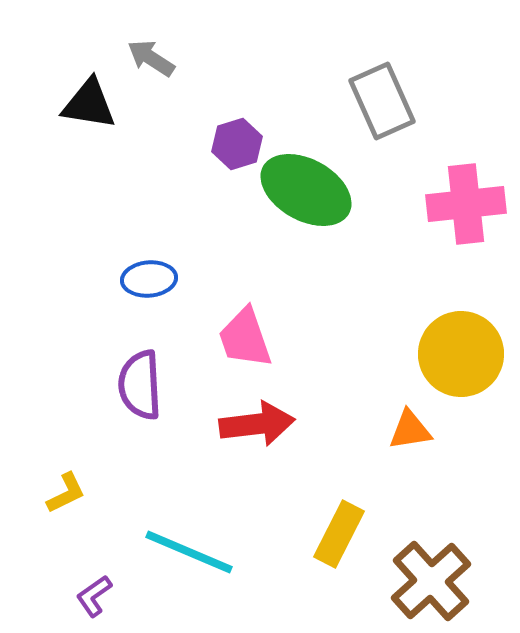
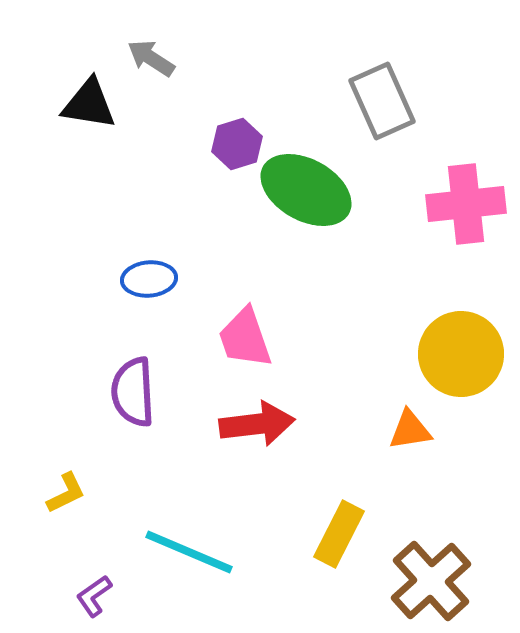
purple semicircle: moved 7 px left, 7 px down
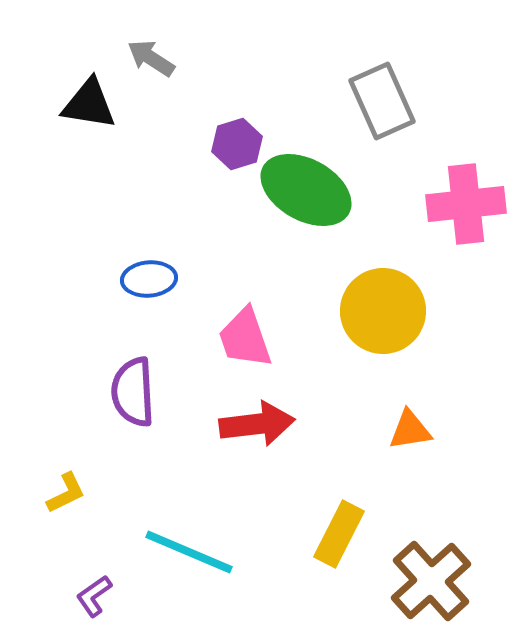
yellow circle: moved 78 px left, 43 px up
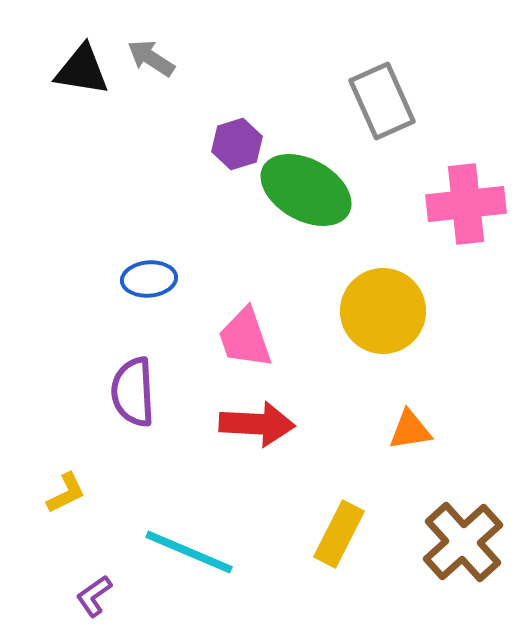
black triangle: moved 7 px left, 34 px up
red arrow: rotated 10 degrees clockwise
brown cross: moved 32 px right, 39 px up
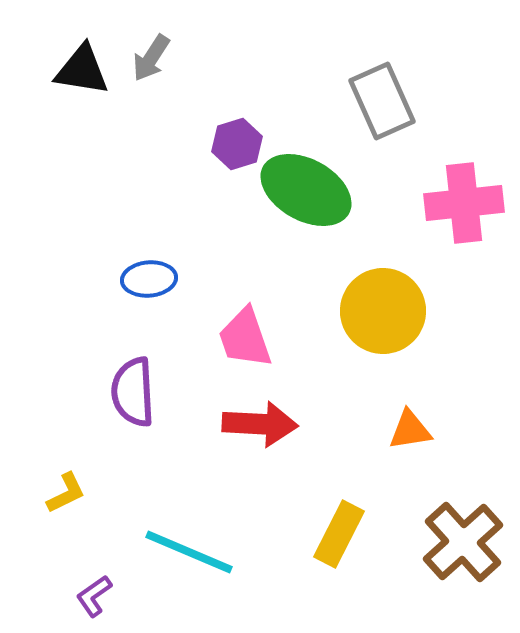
gray arrow: rotated 90 degrees counterclockwise
pink cross: moved 2 px left, 1 px up
red arrow: moved 3 px right
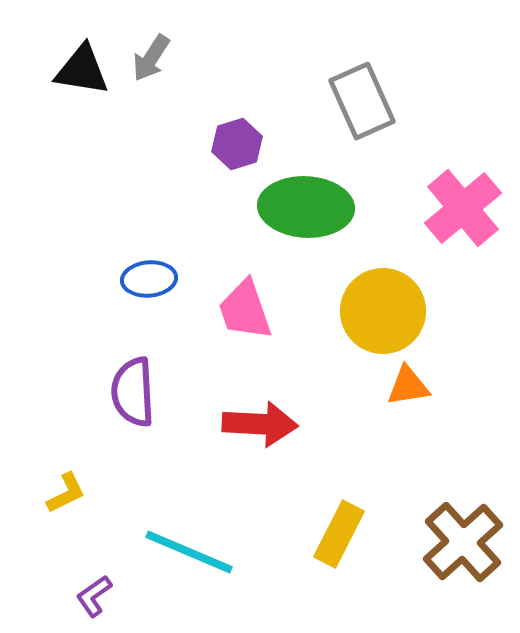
gray rectangle: moved 20 px left
green ellipse: moved 17 px down; rotated 26 degrees counterclockwise
pink cross: moved 1 px left, 5 px down; rotated 34 degrees counterclockwise
pink trapezoid: moved 28 px up
orange triangle: moved 2 px left, 44 px up
